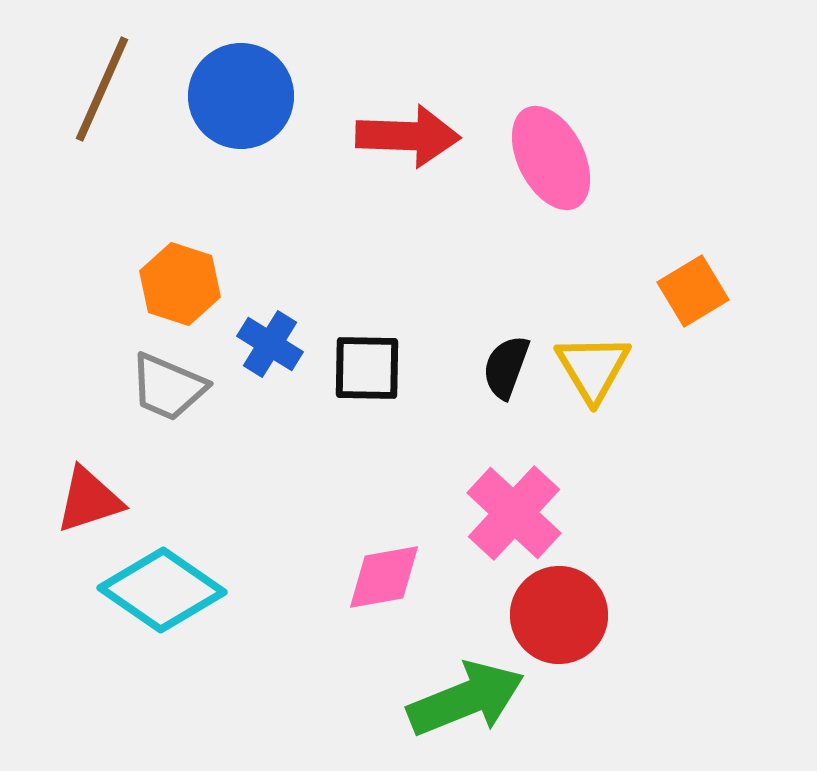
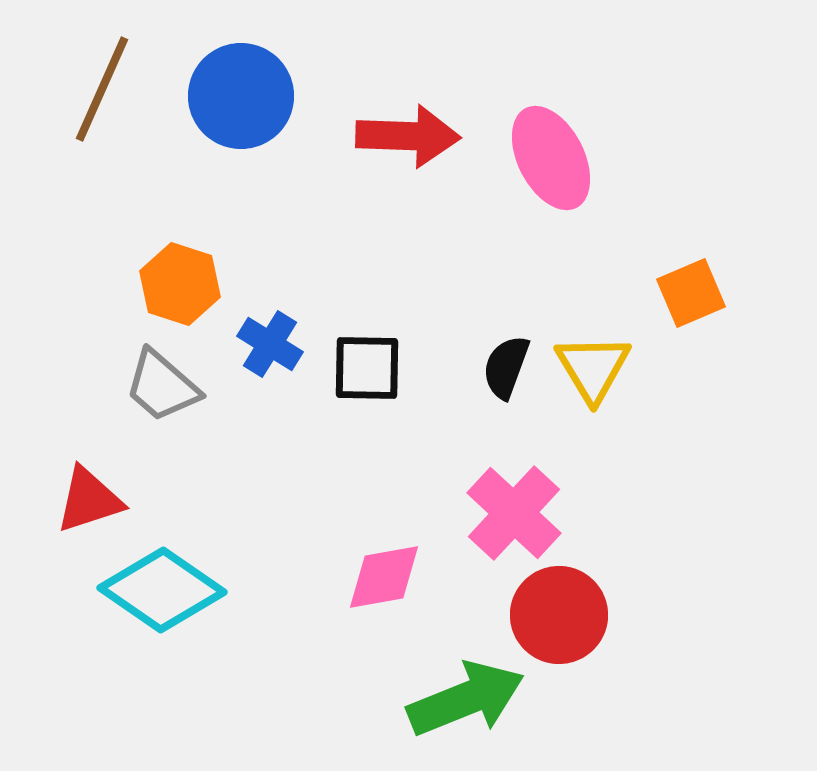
orange square: moved 2 px left, 2 px down; rotated 8 degrees clockwise
gray trapezoid: moved 6 px left, 1 px up; rotated 18 degrees clockwise
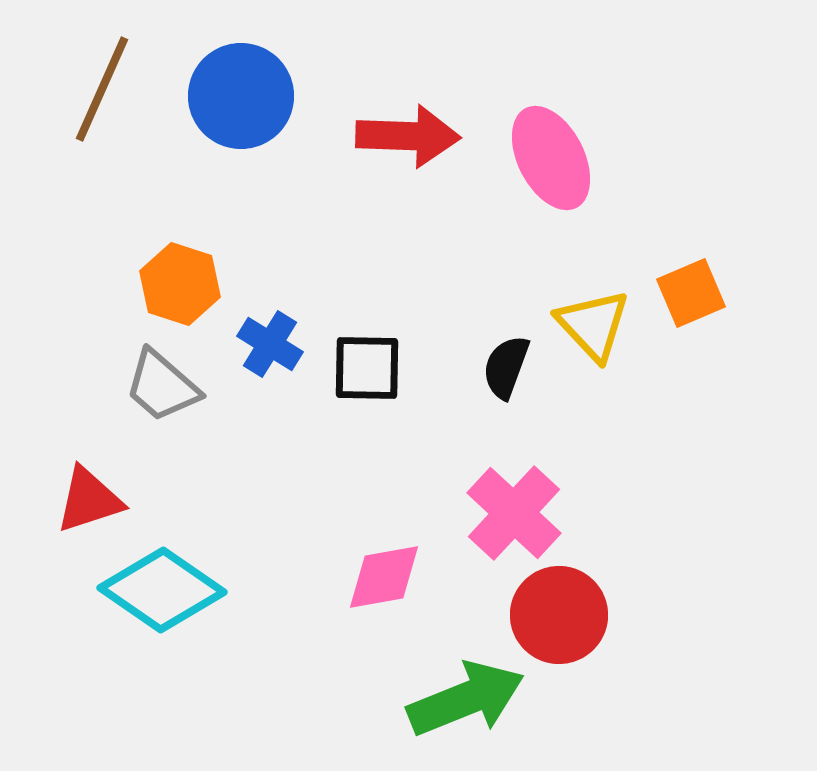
yellow triangle: moved 43 px up; rotated 12 degrees counterclockwise
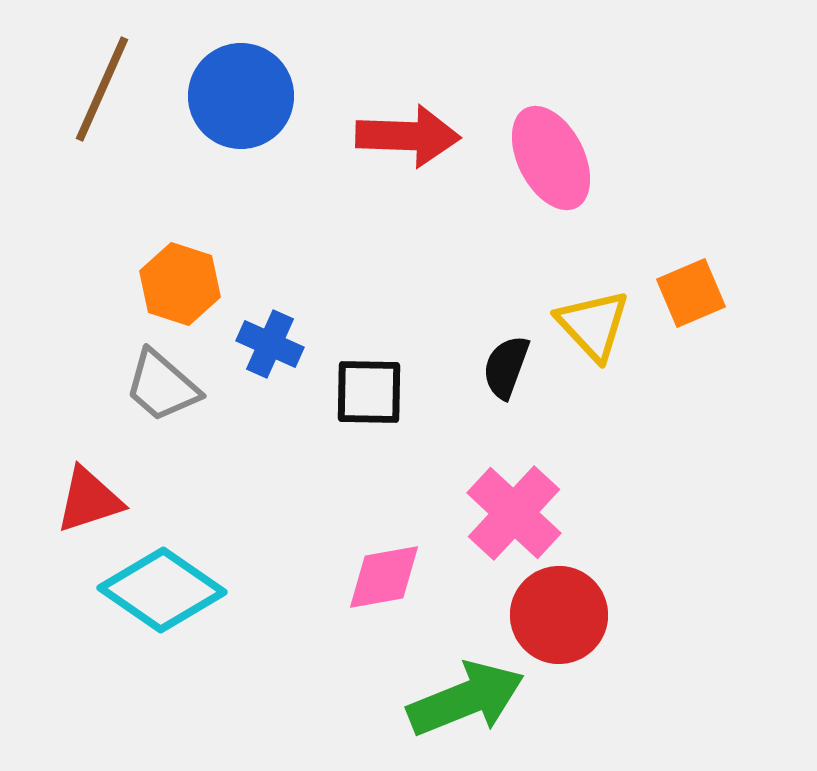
blue cross: rotated 8 degrees counterclockwise
black square: moved 2 px right, 24 px down
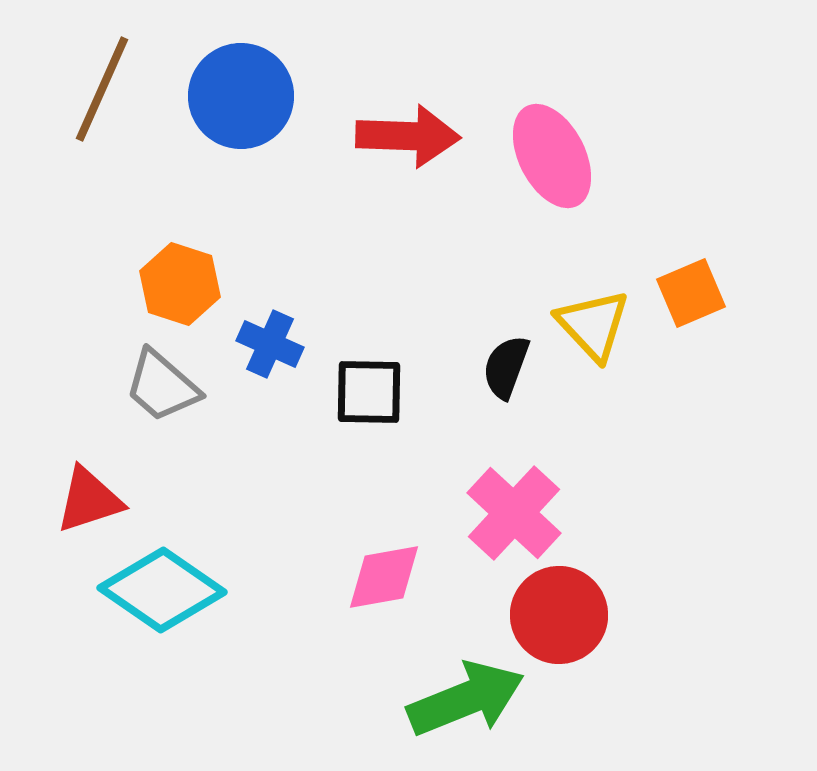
pink ellipse: moved 1 px right, 2 px up
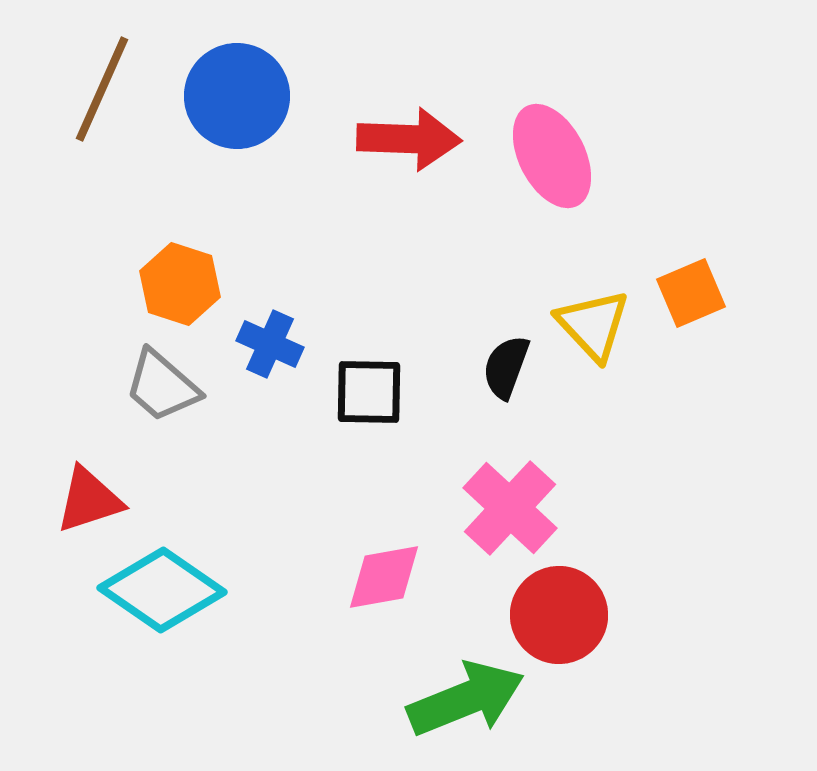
blue circle: moved 4 px left
red arrow: moved 1 px right, 3 px down
pink cross: moved 4 px left, 5 px up
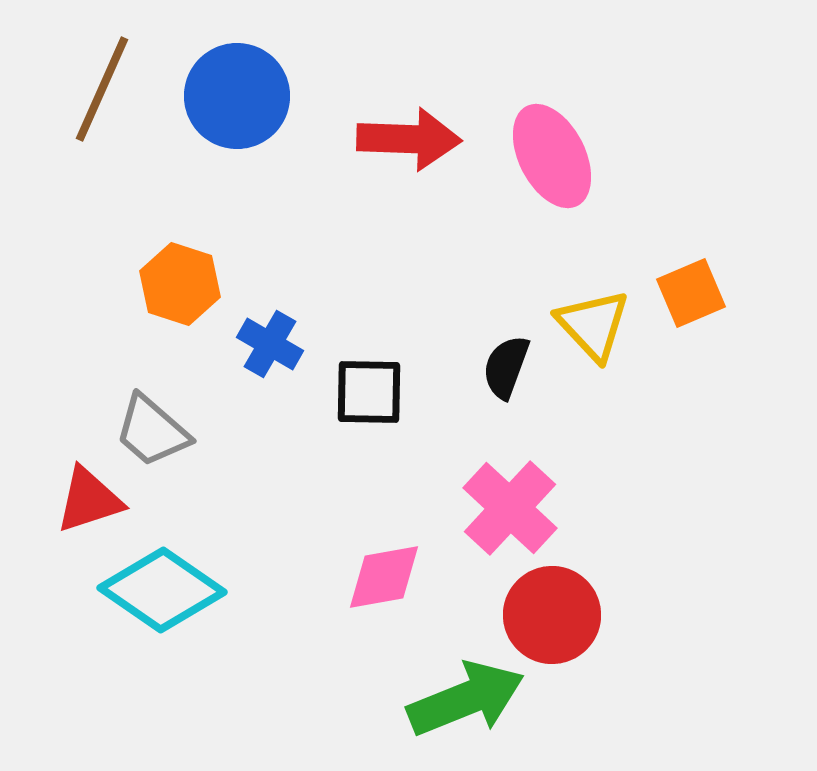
blue cross: rotated 6 degrees clockwise
gray trapezoid: moved 10 px left, 45 px down
red circle: moved 7 px left
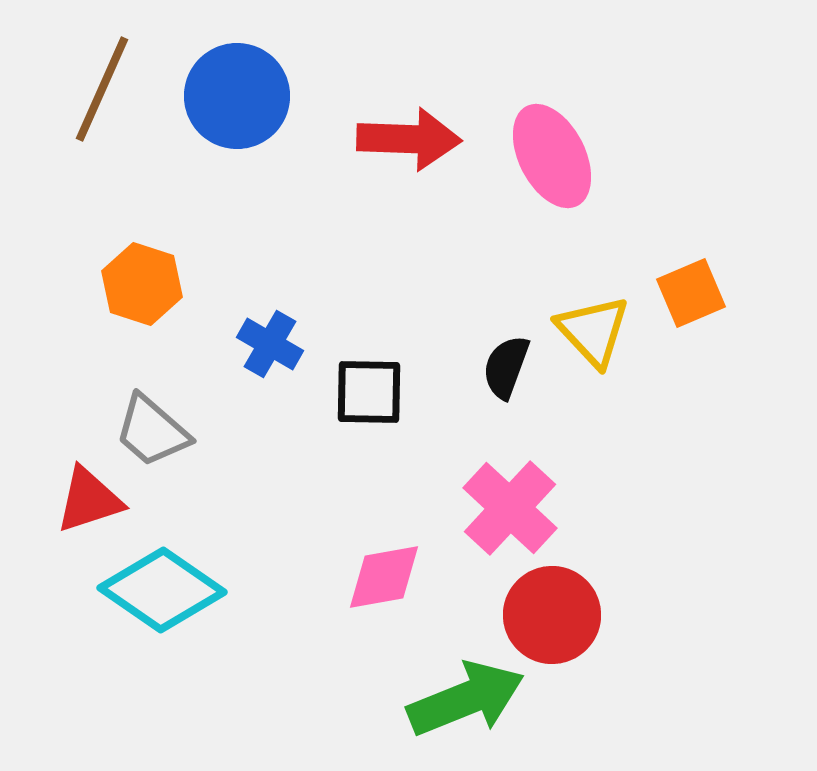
orange hexagon: moved 38 px left
yellow triangle: moved 6 px down
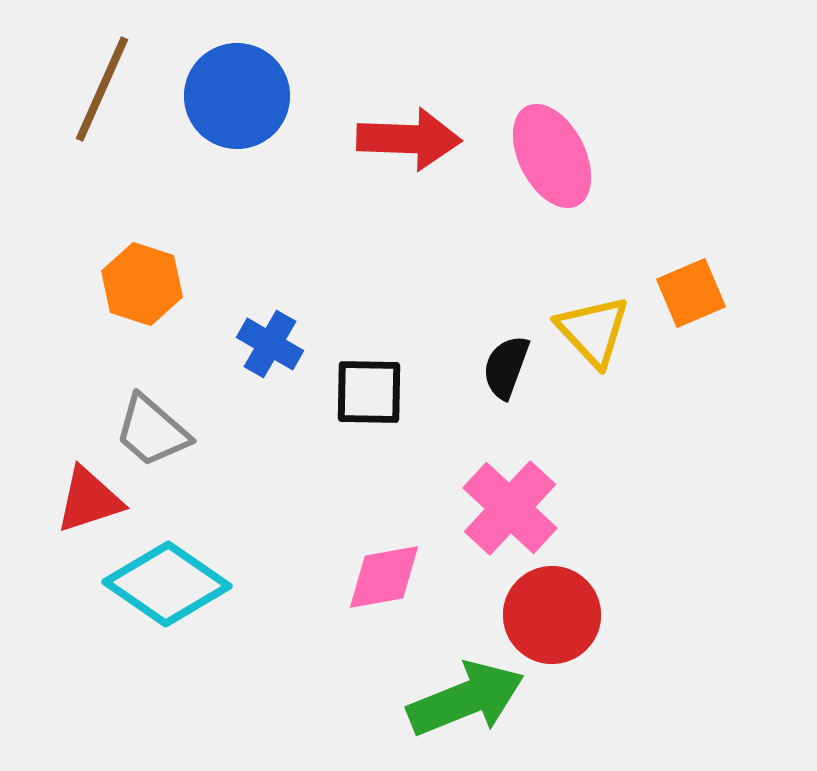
cyan diamond: moved 5 px right, 6 px up
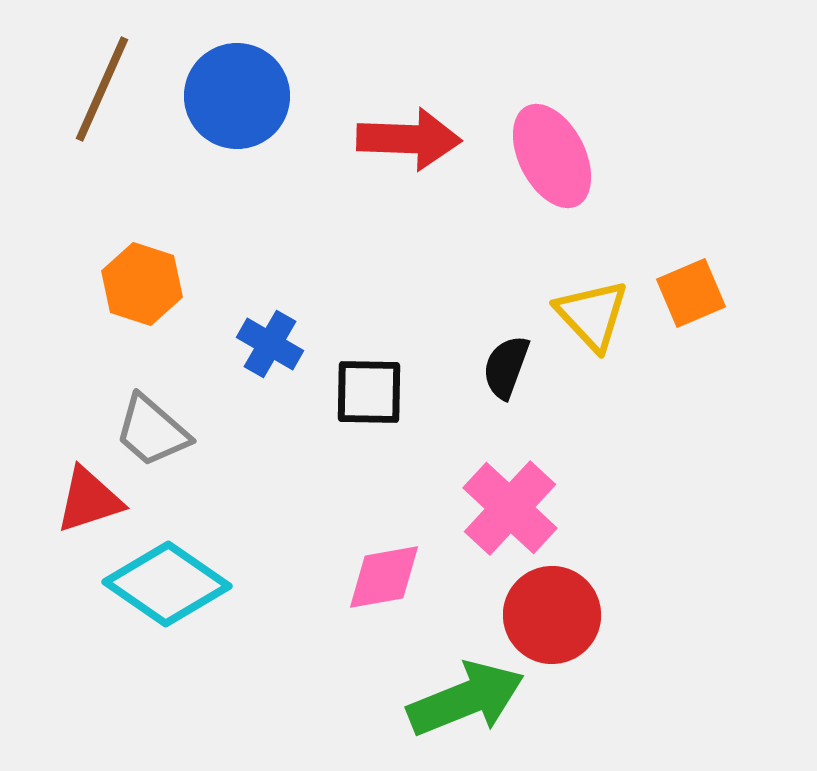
yellow triangle: moved 1 px left, 16 px up
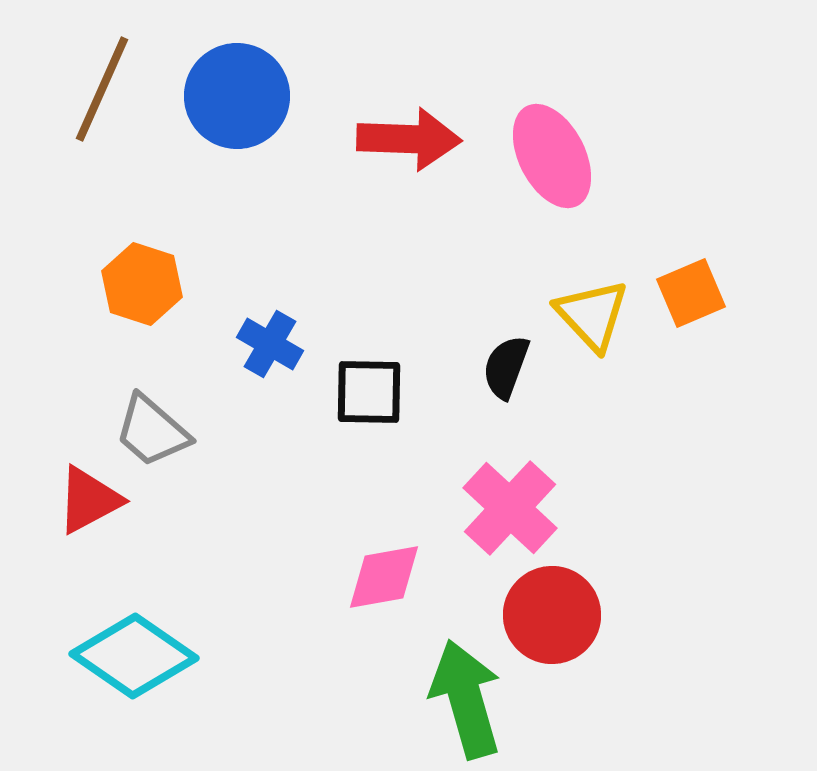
red triangle: rotated 10 degrees counterclockwise
cyan diamond: moved 33 px left, 72 px down
green arrow: rotated 84 degrees counterclockwise
